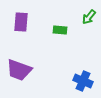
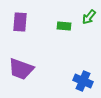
purple rectangle: moved 1 px left
green rectangle: moved 4 px right, 4 px up
purple trapezoid: moved 2 px right, 1 px up
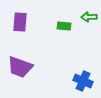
green arrow: rotated 49 degrees clockwise
purple trapezoid: moved 1 px left, 2 px up
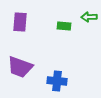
blue cross: moved 26 px left; rotated 18 degrees counterclockwise
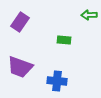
green arrow: moved 2 px up
purple rectangle: rotated 30 degrees clockwise
green rectangle: moved 14 px down
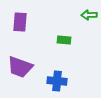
purple rectangle: rotated 30 degrees counterclockwise
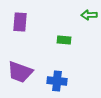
purple trapezoid: moved 5 px down
